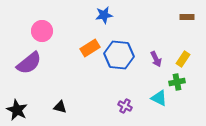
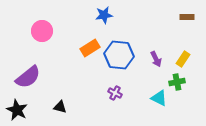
purple semicircle: moved 1 px left, 14 px down
purple cross: moved 10 px left, 13 px up
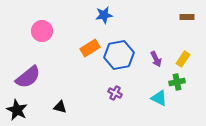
blue hexagon: rotated 16 degrees counterclockwise
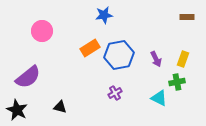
yellow rectangle: rotated 14 degrees counterclockwise
purple cross: rotated 32 degrees clockwise
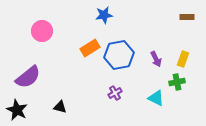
cyan triangle: moved 3 px left
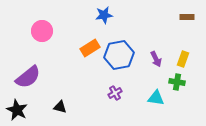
green cross: rotated 21 degrees clockwise
cyan triangle: rotated 18 degrees counterclockwise
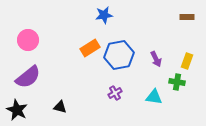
pink circle: moved 14 px left, 9 px down
yellow rectangle: moved 4 px right, 2 px down
cyan triangle: moved 2 px left, 1 px up
